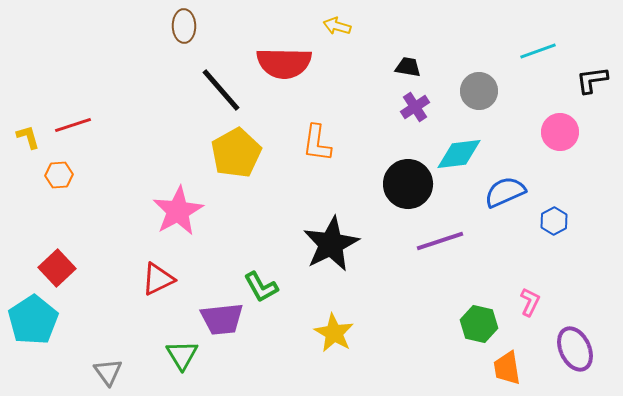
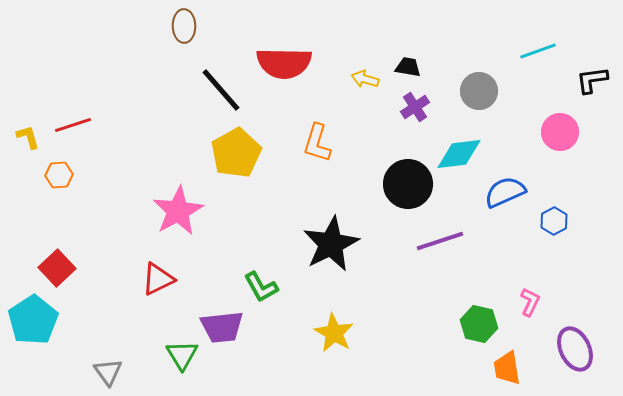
yellow arrow: moved 28 px right, 53 px down
orange L-shape: rotated 9 degrees clockwise
purple trapezoid: moved 8 px down
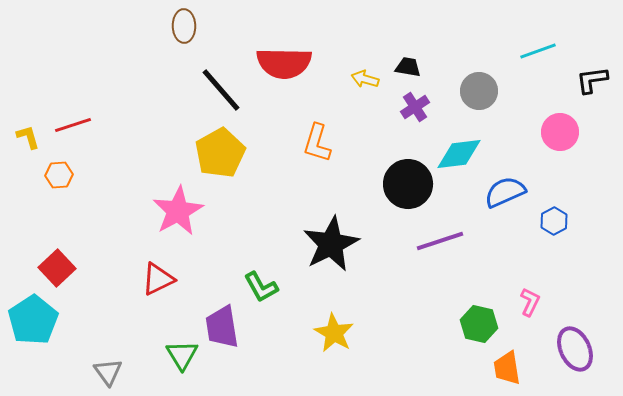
yellow pentagon: moved 16 px left
purple trapezoid: rotated 87 degrees clockwise
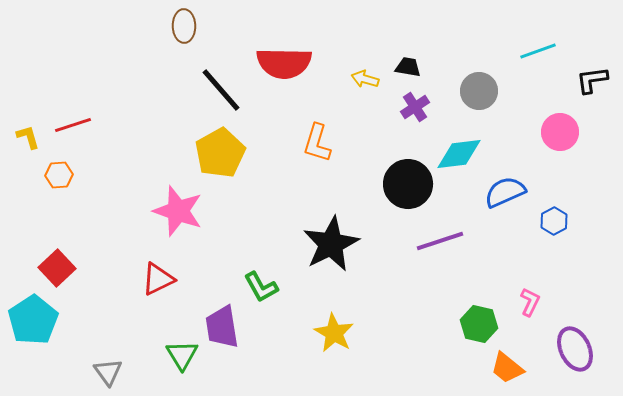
pink star: rotated 24 degrees counterclockwise
orange trapezoid: rotated 42 degrees counterclockwise
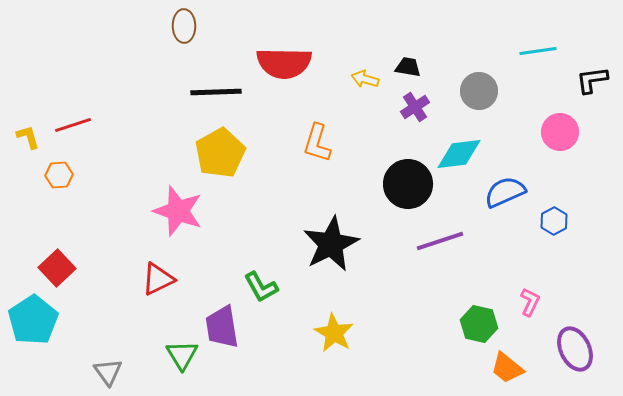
cyan line: rotated 12 degrees clockwise
black line: moved 5 px left, 2 px down; rotated 51 degrees counterclockwise
